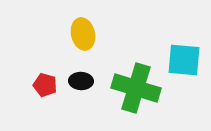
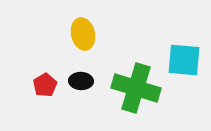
red pentagon: rotated 25 degrees clockwise
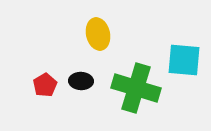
yellow ellipse: moved 15 px right
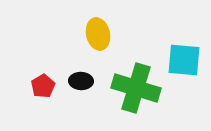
red pentagon: moved 2 px left, 1 px down
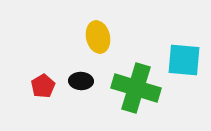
yellow ellipse: moved 3 px down
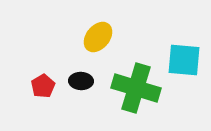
yellow ellipse: rotated 52 degrees clockwise
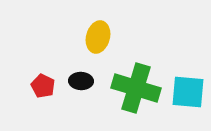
yellow ellipse: rotated 24 degrees counterclockwise
cyan square: moved 4 px right, 32 px down
red pentagon: rotated 15 degrees counterclockwise
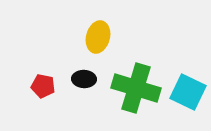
black ellipse: moved 3 px right, 2 px up
red pentagon: rotated 15 degrees counterclockwise
cyan square: rotated 21 degrees clockwise
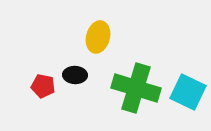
black ellipse: moved 9 px left, 4 px up
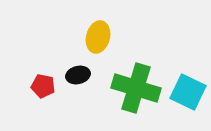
black ellipse: moved 3 px right; rotated 15 degrees counterclockwise
